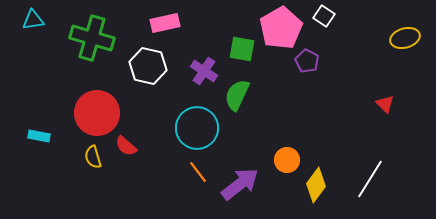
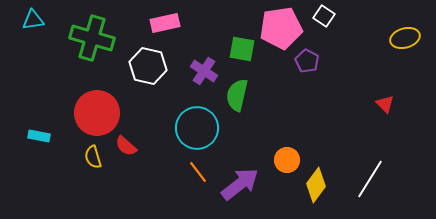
pink pentagon: rotated 21 degrees clockwise
green semicircle: rotated 12 degrees counterclockwise
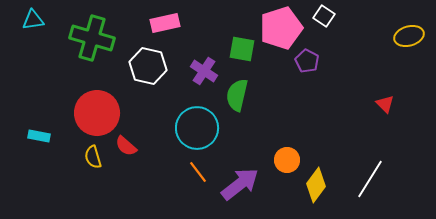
pink pentagon: rotated 9 degrees counterclockwise
yellow ellipse: moved 4 px right, 2 px up
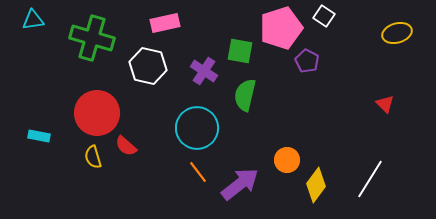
yellow ellipse: moved 12 px left, 3 px up
green square: moved 2 px left, 2 px down
green semicircle: moved 8 px right
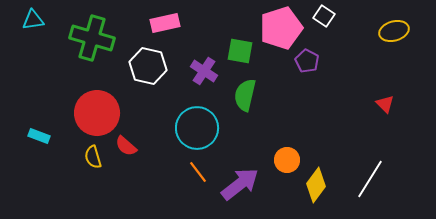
yellow ellipse: moved 3 px left, 2 px up
cyan rectangle: rotated 10 degrees clockwise
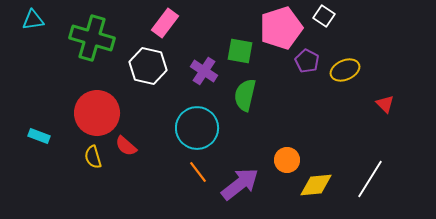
pink rectangle: rotated 40 degrees counterclockwise
yellow ellipse: moved 49 px left, 39 px down; rotated 8 degrees counterclockwise
yellow diamond: rotated 48 degrees clockwise
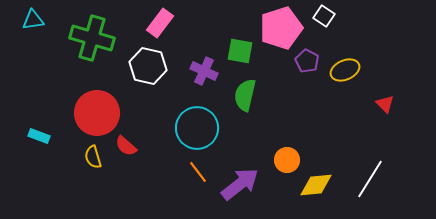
pink rectangle: moved 5 px left
purple cross: rotated 8 degrees counterclockwise
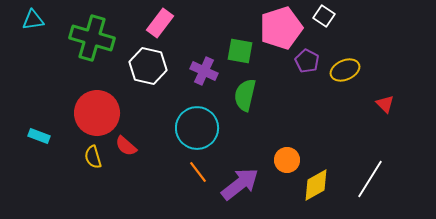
yellow diamond: rotated 24 degrees counterclockwise
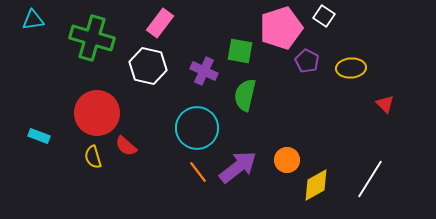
yellow ellipse: moved 6 px right, 2 px up; rotated 20 degrees clockwise
purple arrow: moved 2 px left, 17 px up
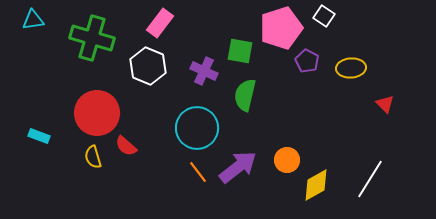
white hexagon: rotated 9 degrees clockwise
